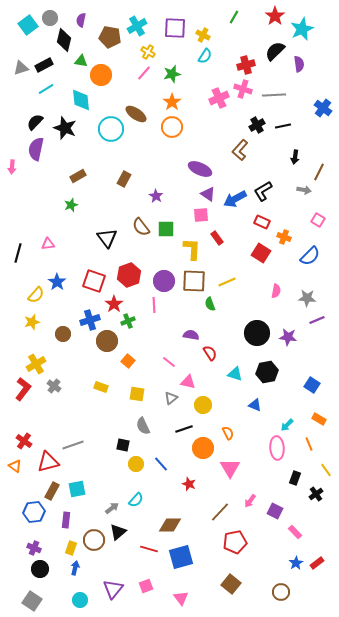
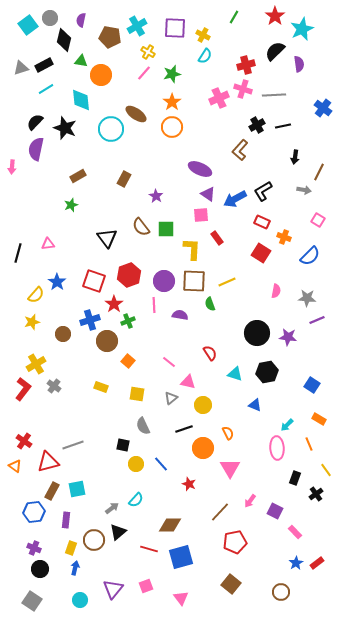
purple semicircle at (191, 335): moved 11 px left, 20 px up
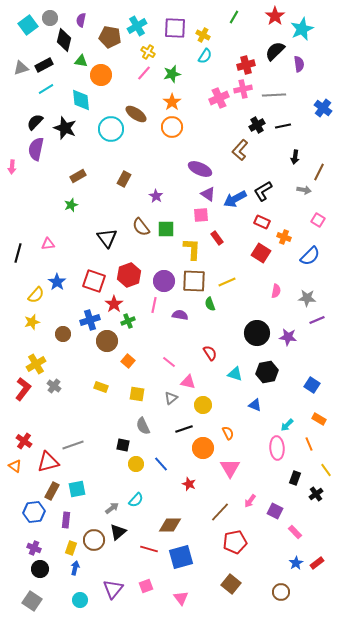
pink cross at (243, 89): rotated 30 degrees counterclockwise
pink line at (154, 305): rotated 14 degrees clockwise
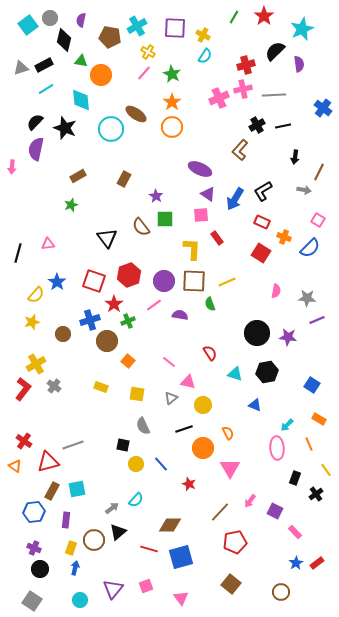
red star at (275, 16): moved 11 px left
green star at (172, 74): rotated 30 degrees counterclockwise
blue arrow at (235, 199): rotated 30 degrees counterclockwise
green square at (166, 229): moved 1 px left, 10 px up
blue semicircle at (310, 256): moved 8 px up
pink line at (154, 305): rotated 42 degrees clockwise
